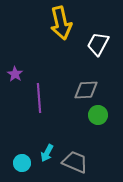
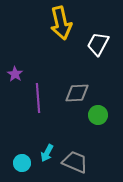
gray diamond: moved 9 px left, 3 px down
purple line: moved 1 px left
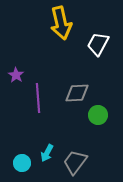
purple star: moved 1 px right, 1 px down
gray trapezoid: rotated 76 degrees counterclockwise
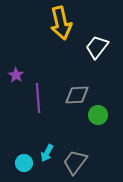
white trapezoid: moved 1 px left, 3 px down; rotated 10 degrees clockwise
gray diamond: moved 2 px down
cyan circle: moved 2 px right
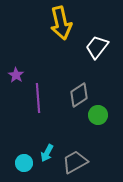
gray diamond: moved 2 px right; rotated 30 degrees counterclockwise
gray trapezoid: rotated 24 degrees clockwise
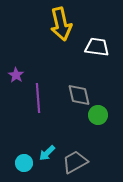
yellow arrow: moved 1 px down
white trapezoid: rotated 60 degrees clockwise
gray diamond: rotated 70 degrees counterclockwise
cyan arrow: rotated 18 degrees clockwise
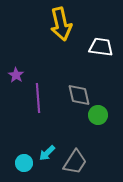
white trapezoid: moved 4 px right
gray trapezoid: rotated 152 degrees clockwise
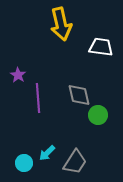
purple star: moved 2 px right
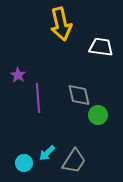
gray trapezoid: moved 1 px left, 1 px up
